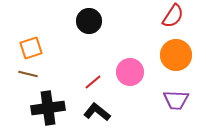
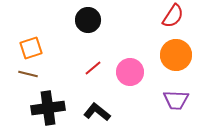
black circle: moved 1 px left, 1 px up
red line: moved 14 px up
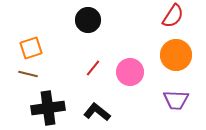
red line: rotated 12 degrees counterclockwise
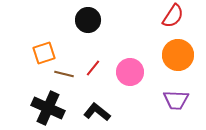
orange square: moved 13 px right, 5 px down
orange circle: moved 2 px right
brown line: moved 36 px right
black cross: rotated 32 degrees clockwise
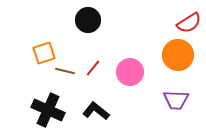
red semicircle: moved 16 px right, 7 px down; rotated 25 degrees clockwise
brown line: moved 1 px right, 3 px up
black cross: moved 2 px down
black L-shape: moved 1 px left, 1 px up
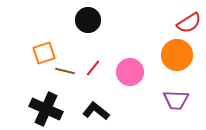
orange circle: moved 1 px left
black cross: moved 2 px left, 1 px up
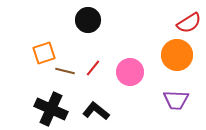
black cross: moved 5 px right
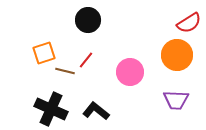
red line: moved 7 px left, 8 px up
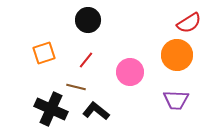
brown line: moved 11 px right, 16 px down
